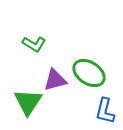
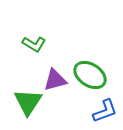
green ellipse: moved 1 px right, 2 px down
blue L-shape: rotated 124 degrees counterclockwise
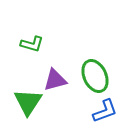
green L-shape: moved 2 px left; rotated 15 degrees counterclockwise
green ellipse: moved 5 px right, 1 px down; rotated 32 degrees clockwise
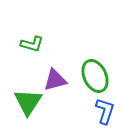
blue L-shape: rotated 52 degrees counterclockwise
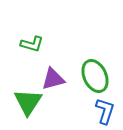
purple triangle: moved 2 px left, 1 px up
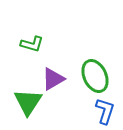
purple triangle: rotated 15 degrees counterclockwise
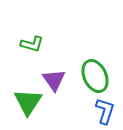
purple triangle: moved 1 px right, 1 px down; rotated 35 degrees counterclockwise
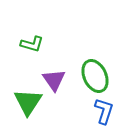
blue L-shape: moved 1 px left
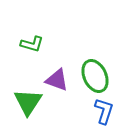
purple triangle: moved 3 px right; rotated 35 degrees counterclockwise
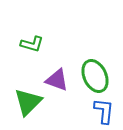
green triangle: rotated 12 degrees clockwise
blue L-shape: rotated 12 degrees counterclockwise
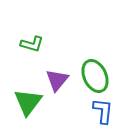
purple triangle: rotated 50 degrees clockwise
green triangle: rotated 8 degrees counterclockwise
blue L-shape: moved 1 px left
